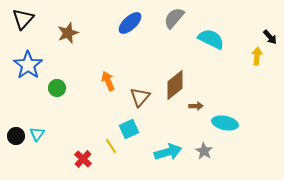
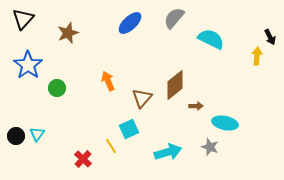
black arrow: rotated 14 degrees clockwise
brown triangle: moved 2 px right, 1 px down
gray star: moved 6 px right, 4 px up; rotated 12 degrees counterclockwise
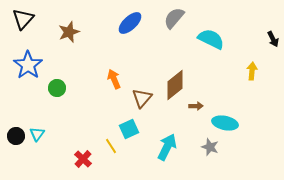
brown star: moved 1 px right, 1 px up
black arrow: moved 3 px right, 2 px down
yellow arrow: moved 5 px left, 15 px down
orange arrow: moved 6 px right, 2 px up
cyan arrow: moved 1 px left, 5 px up; rotated 48 degrees counterclockwise
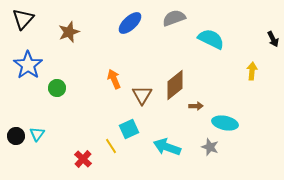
gray semicircle: rotated 30 degrees clockwise
brown triangle: moved 3 px up; rotated 10 degrees counterclockwise
cyan arrow: rotated 96 degrees counterclockwise
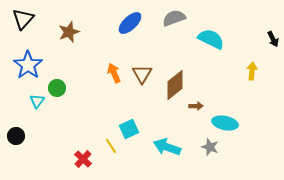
orange arrow: moved 6 px up
brown triangle: moved 21 px up
cyan triangle: moved 33 px up
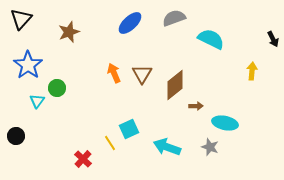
black triangle: moved 2 px left
yellow line: moved 1 px left, 3 px up
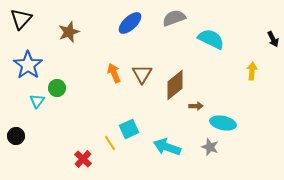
cyan ellipse: moved 2 px left
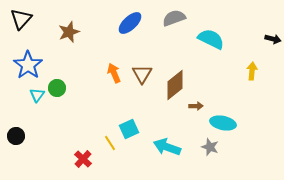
black arrow: rotated 49 degrees counterclockwise
cyan triangle: moved 6 px up
